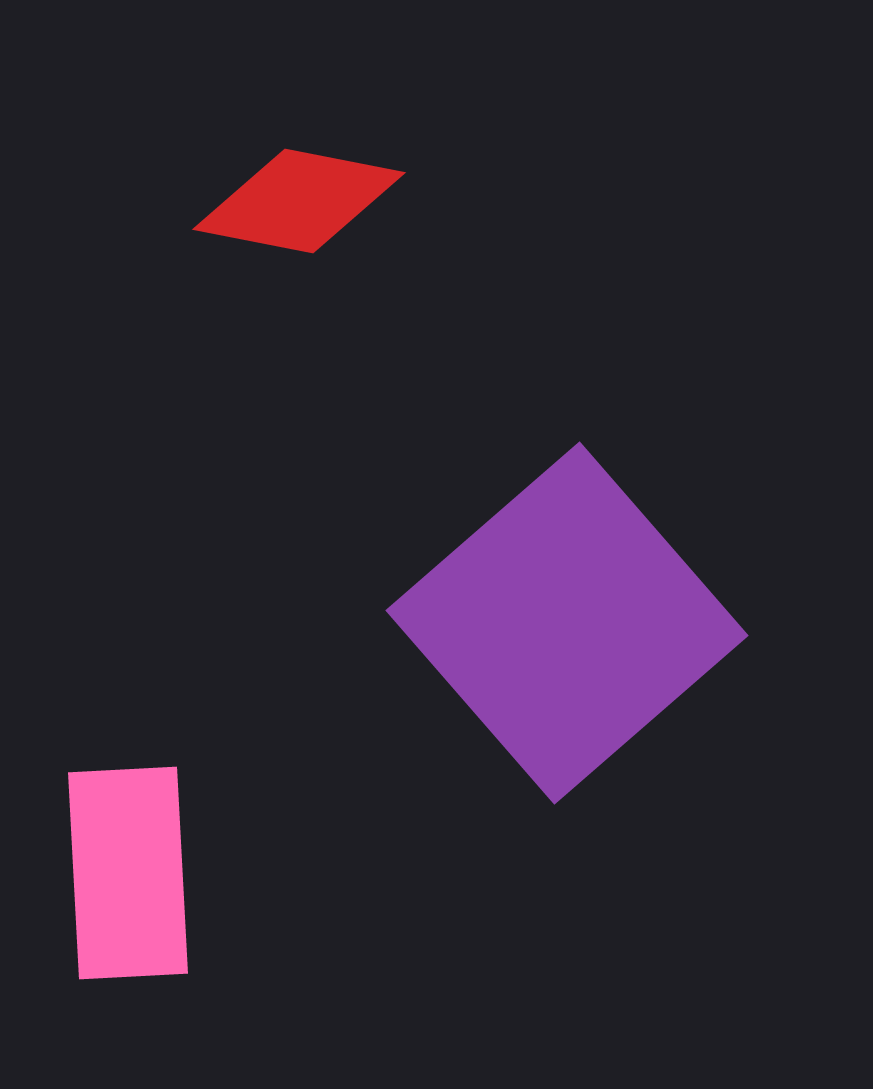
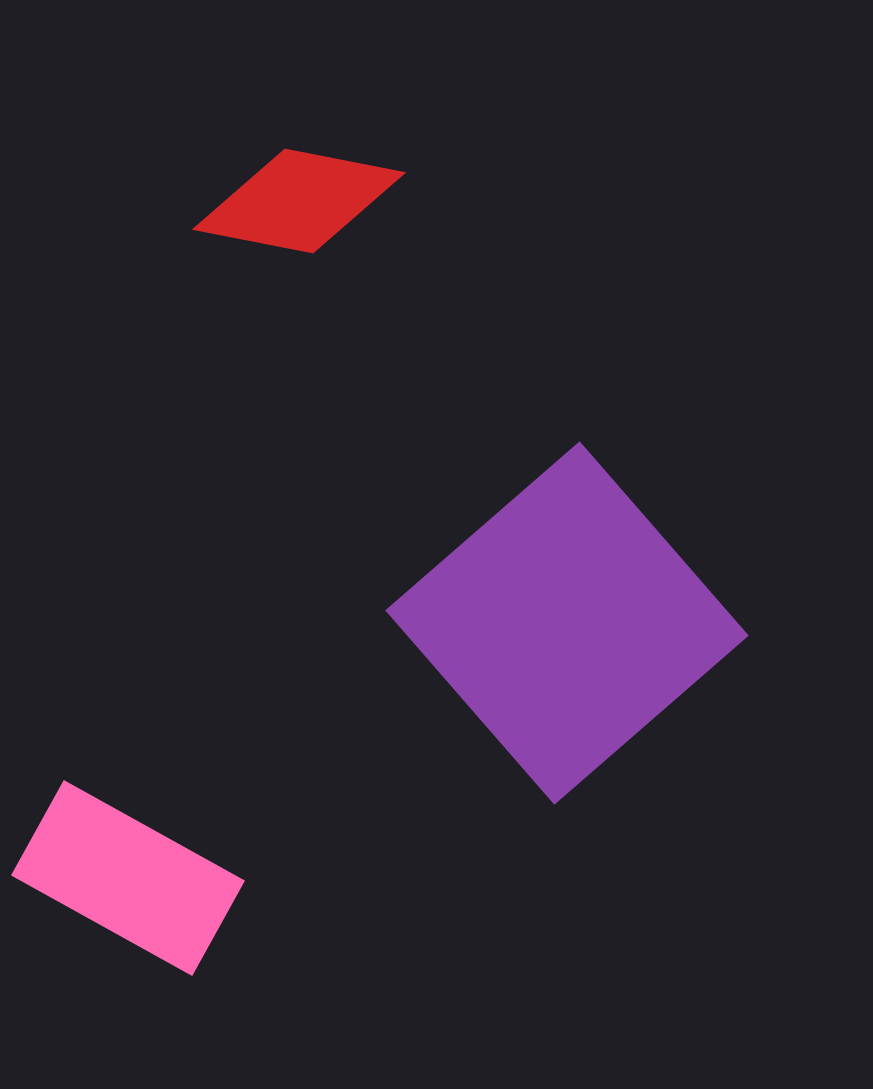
pink rectangle: moved 5 px down; rotated 58 degrees counterclockwise
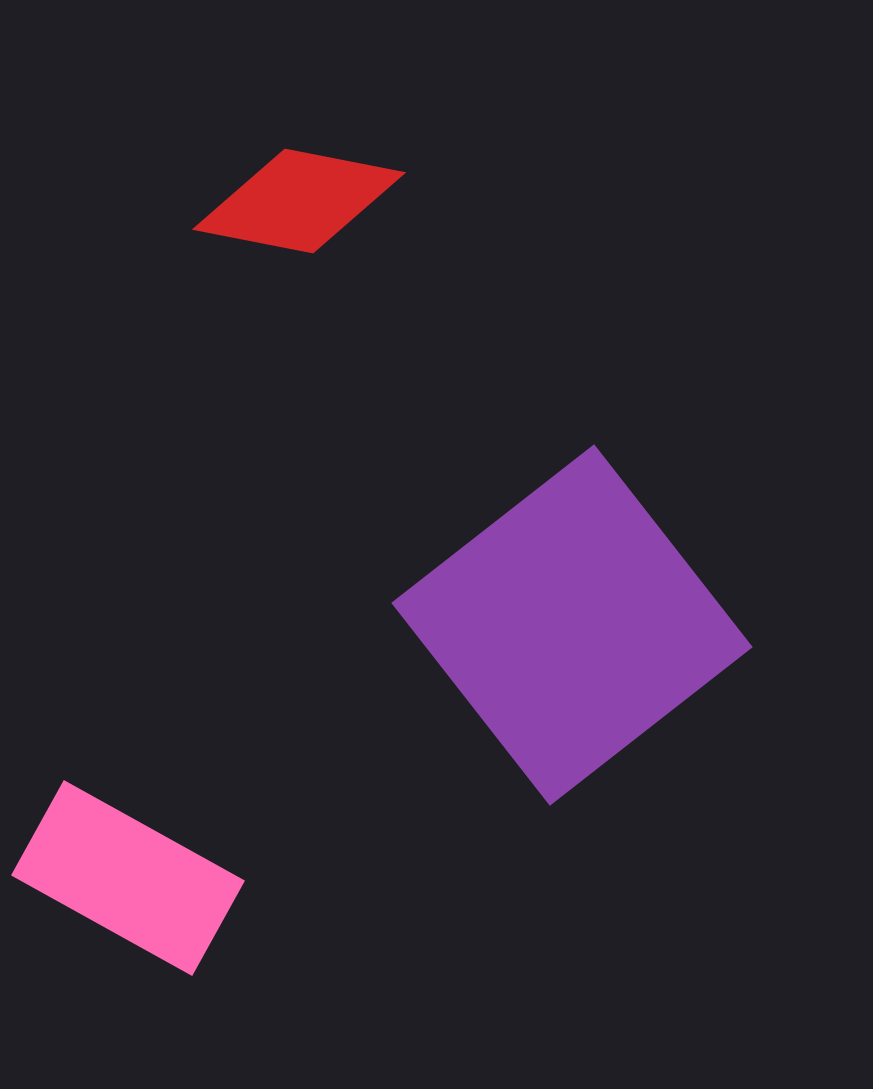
purple square: moved 5 px right, 2 px down; rotated 3 degrees clockwise
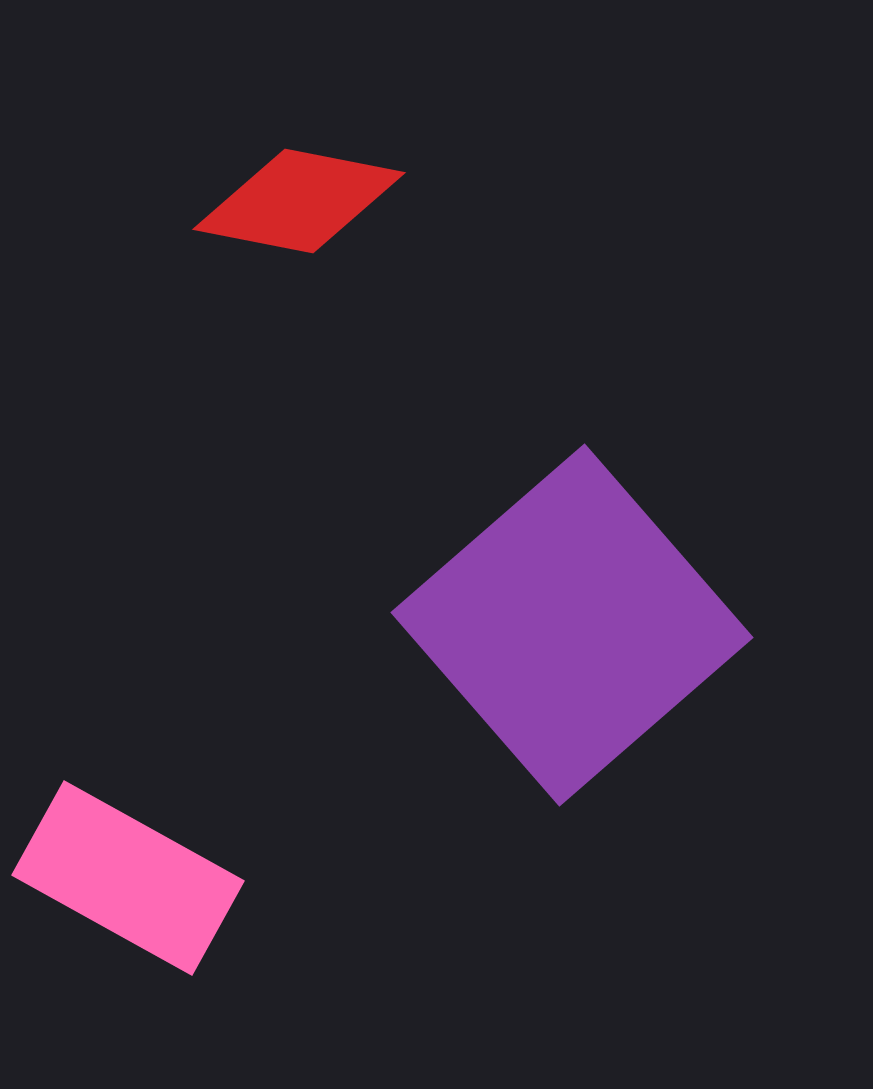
purple square: rotated 3 degrees counterclockwise
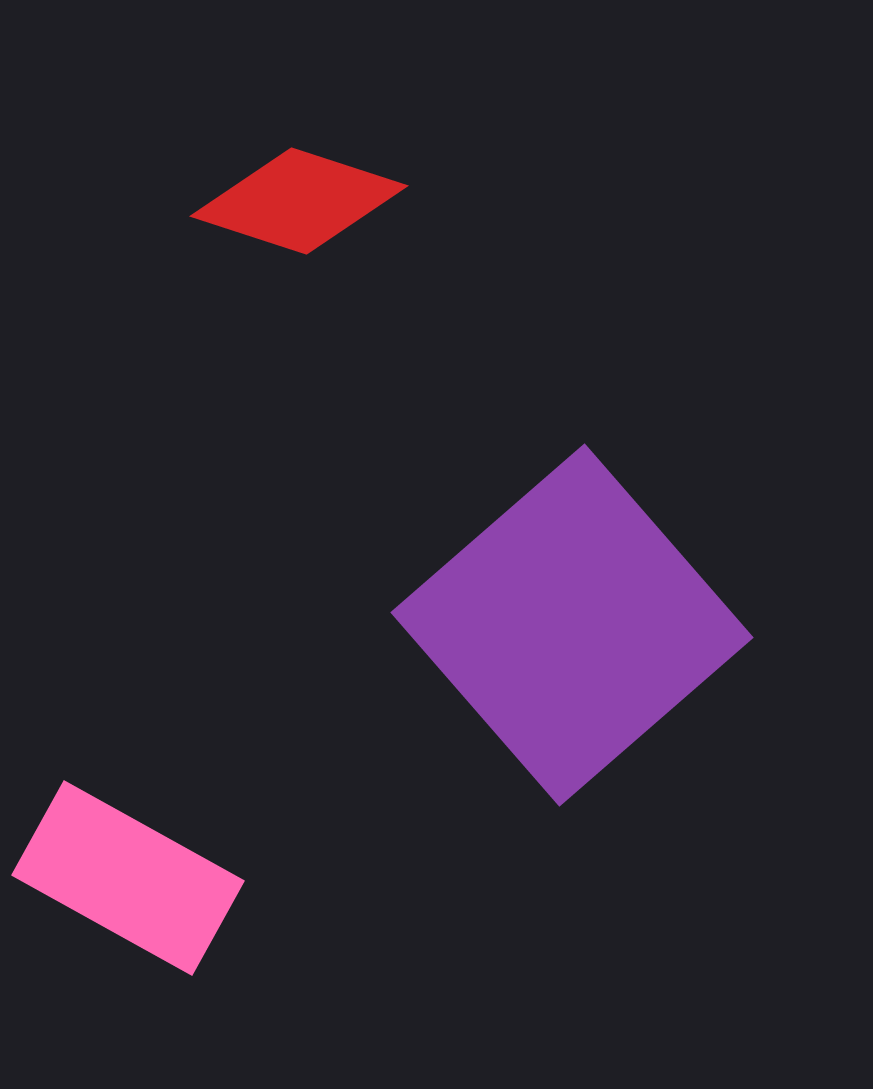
red diamond: rotated 7 degrees clockwise
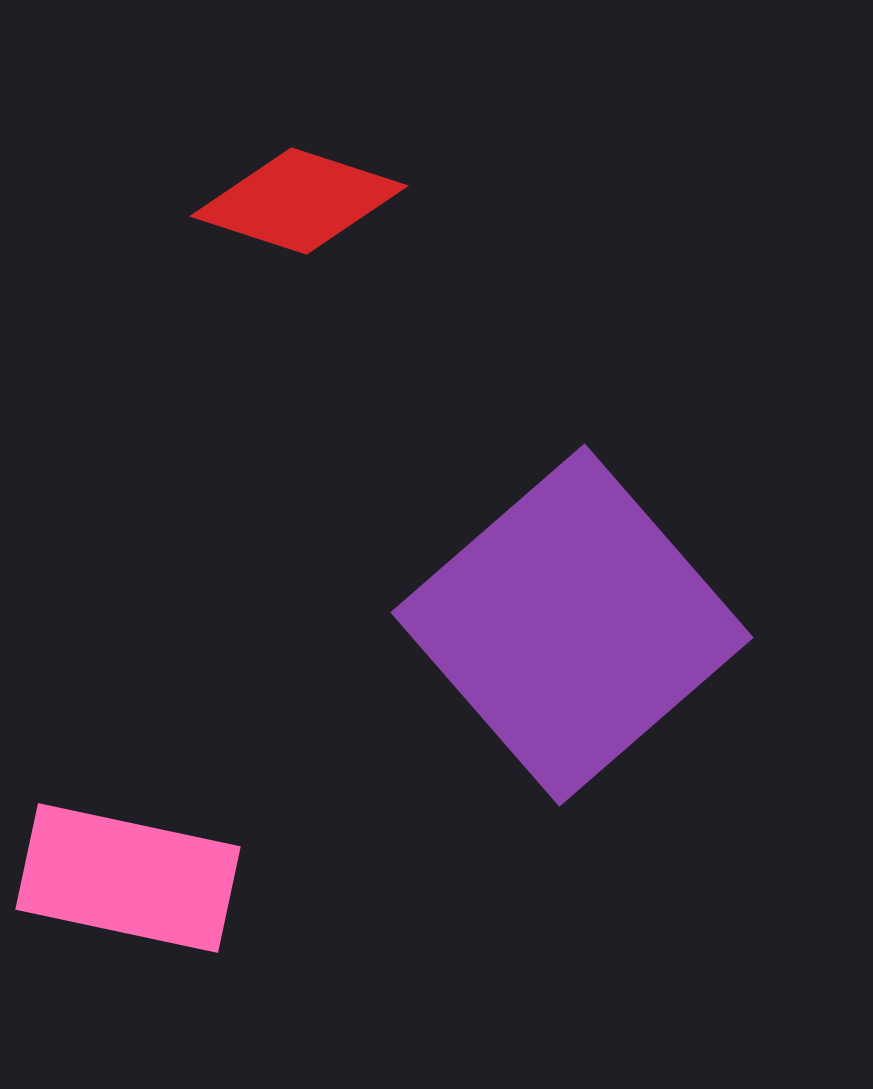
pink rectangle: rotated 17 degrees counterclockwise
